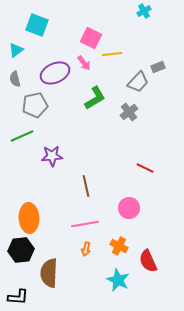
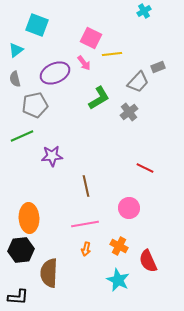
green L-shape: moved 4 px right
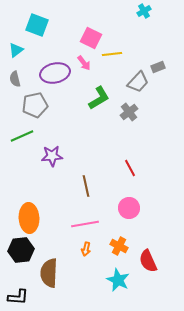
purple ellipse: rotated 12 degrees clockwise
red line: moved 15 px left; rotated 36 degrees clockwise
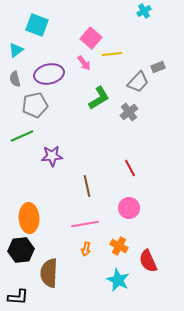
pink square: rotated 15 degrees clockwise
purple ellipse: moved 6 px left, 1 px down
brown line: moved 1 px right
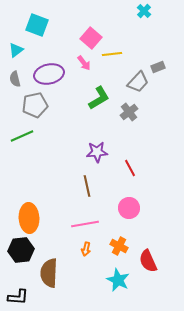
cyan cross: rotated 16 degrees counterclockwise
purple star: moved 45 px right, 4 px up
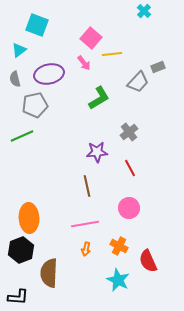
cyan triangle: moved 3 px right
gray cross: moved 20 px down
black hexagon: rotated 15 degrees counterclockwise
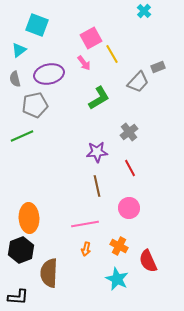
pink square: rotated 20 degrees clockwise
yellow line: rotated 66 degrees clockwise
brown line: moved 10 px right
cyan star: moved 1 px left, 1 px up
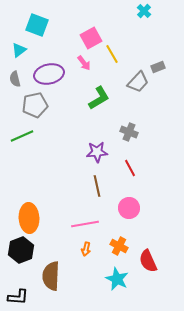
gray cross: rotated 30 degrees counterclockwise
brown semicircle: moved 2 px right, 3 px down
